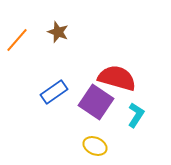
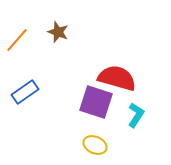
blue rectangle: moved 29 px left
purple square: rotated 16 degrees counterclockwise
yellow ellipse: moved 1 px up
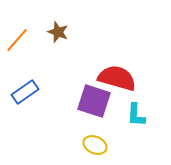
purple square: moved 2 px left, 1 px up
cyan L-shape: rotated 150 degrees clockwise
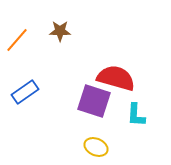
brown star: moved 2 px right, 1 px up; rotated 20 degrees counterclockwise
red semicircle: moved 1 px left
yellow ellipse: moved 1 px right, 2 px down
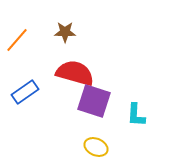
brown star: moved 5 px right, 1 px down
red semicircle: moved 41 px left, 5 px up
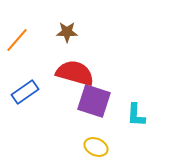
brown star: moved 2 px right
